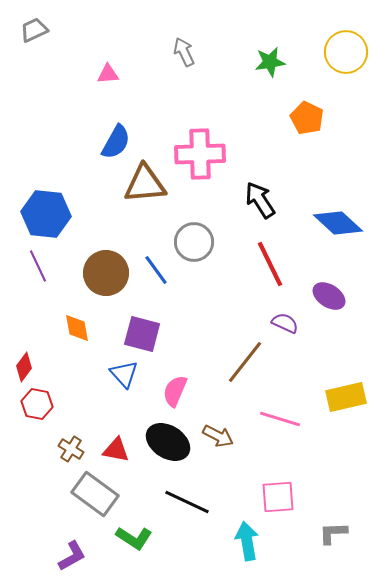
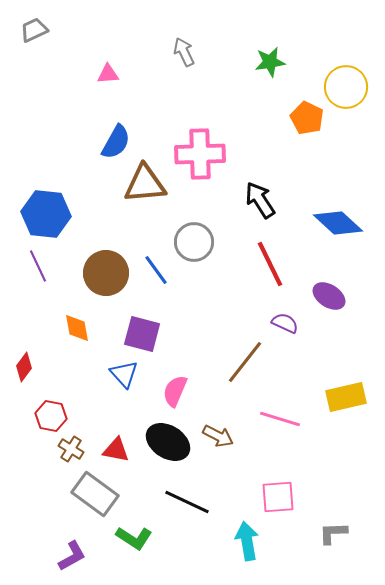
yellow circle: moved 35 px down
red hexagon: moved 14 px right, 12 px down
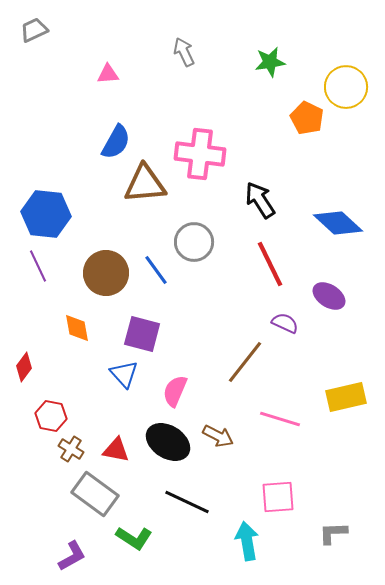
pink cross: rotated 9 degrees clockwise
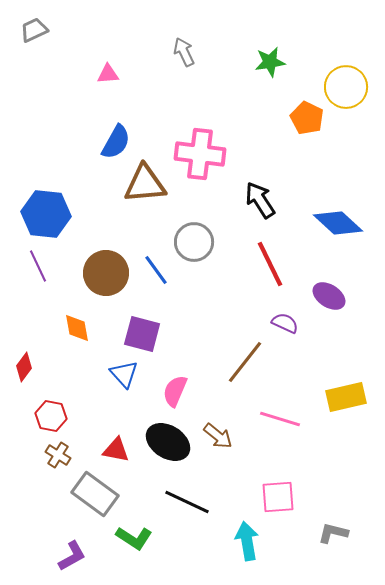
brown arrow: rotated 12 degrees clockwise
brown cross: moved 13 px left, 6 px down
gray L-shape: rotated 16 degrees clockwise
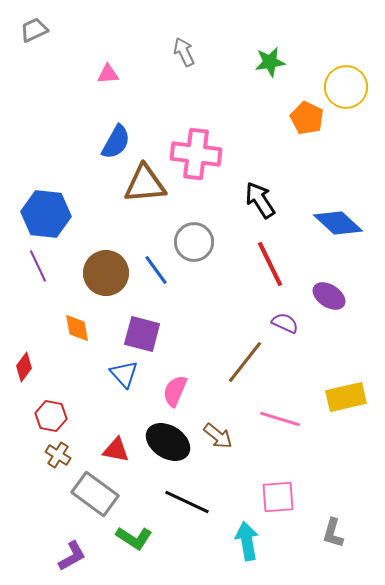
pink cross: moved 4 px left
gray L-shape: rotated 88 degrees counterclockwise
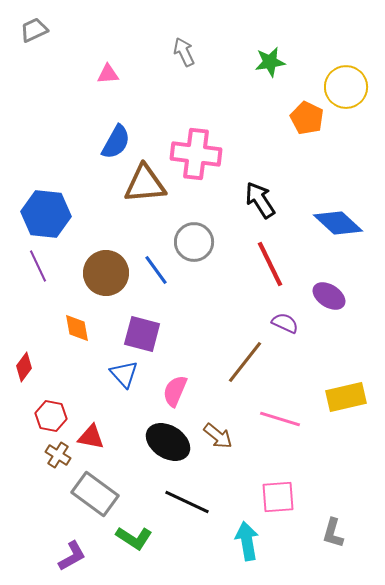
red triangle: moved 25 px left, 13 px up
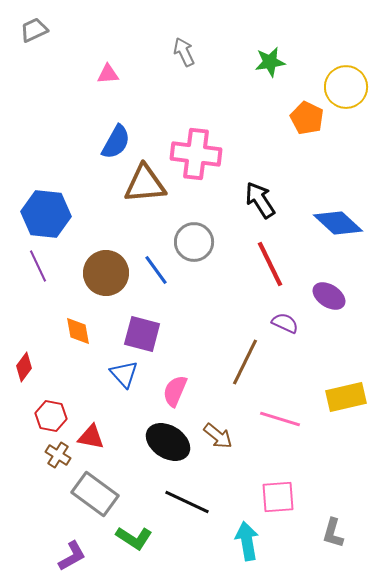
orange diamond: moved 1 px right, 3 px down
brown line: rotated 12 degrees counterclockwise
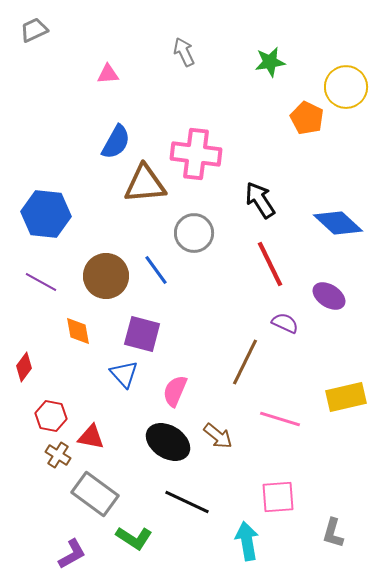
gray circle: moved 9 px up
purple line: moved 3 px right, 16 px down; rotated 36 degrees counterclockwise
brown circle: moved 3 px down
purple L-shape: moved 2 px up
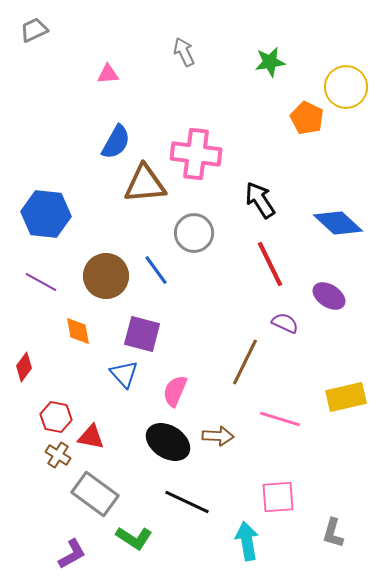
red hexagon: moved 5 px right, 1 px down
brown arrow: rotated 36 degrees counterclockwise
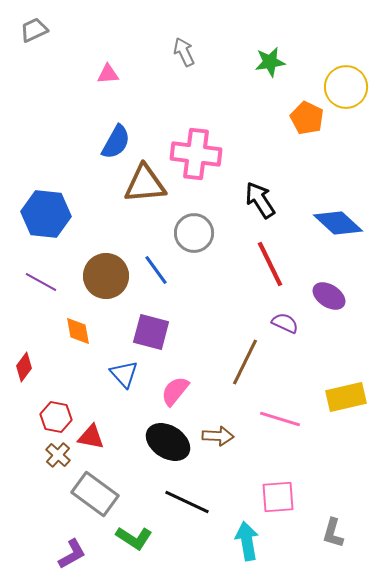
purple square: moved 9 px right, 2 px up
pink semicircle: rotated 16 degrees clockwise
brown cross: rotated 10 degrees clockwise
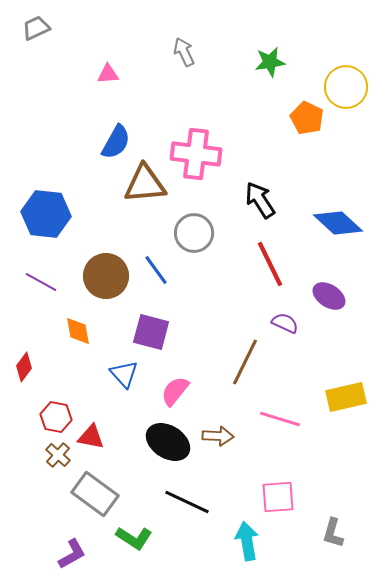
gray trapezoid: moved 2 px right, 2 px up
